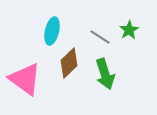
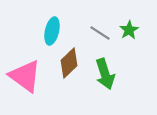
gray line: moved 4 px up
pink triangle: moved 3 px up
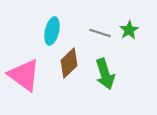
gray line: rotated 15 degrees counterclockwise
pink triangle: moved 1 px left, 1 px up
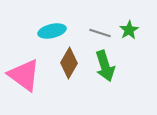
cyan ellipse: rotated 64 degrees clockwise
brown diamond: rotated 16 degrees counterclockwise
green arrow: moved 8 px up
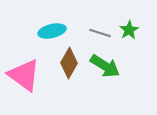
green arrow: rotated 40 degrees counterclockwise
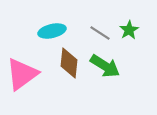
gray line: rotated 15 degrees clockwise
brown diamond: rotated 24 degrees counterclockwise
pink triangle: moved 2 px left, 1 px up; rotated 48 degrees clockwise
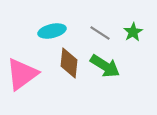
green star: moved 4 px right, 2 px down
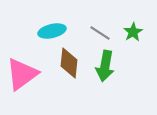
green arrow: rotated 68 degrees clockwise
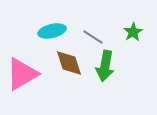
gray line: moved 7 px left, 4 px down
brown diamond: rotated 24 degrees counterclockwise
pink triangle: rotated 6 degrees clockwise
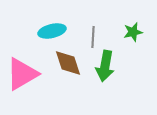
green star: rotated 18 degrees clockwise
gray line: rotated 60 degrees clockwise
brown diamond: moved 1 px left
